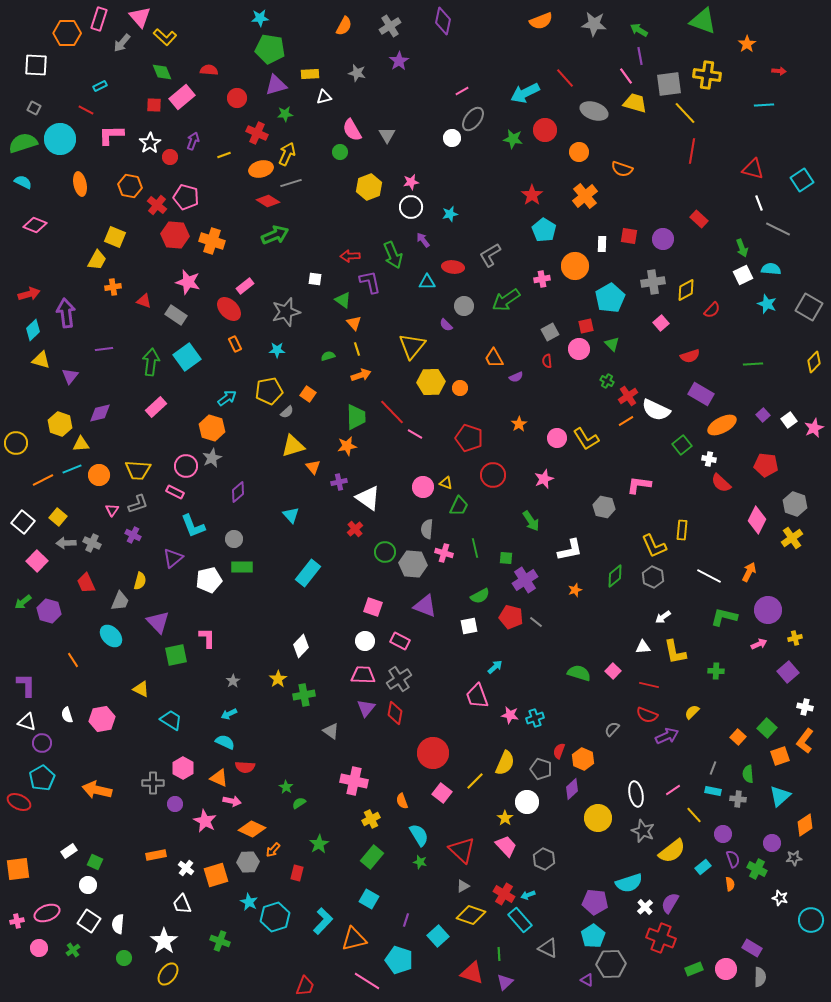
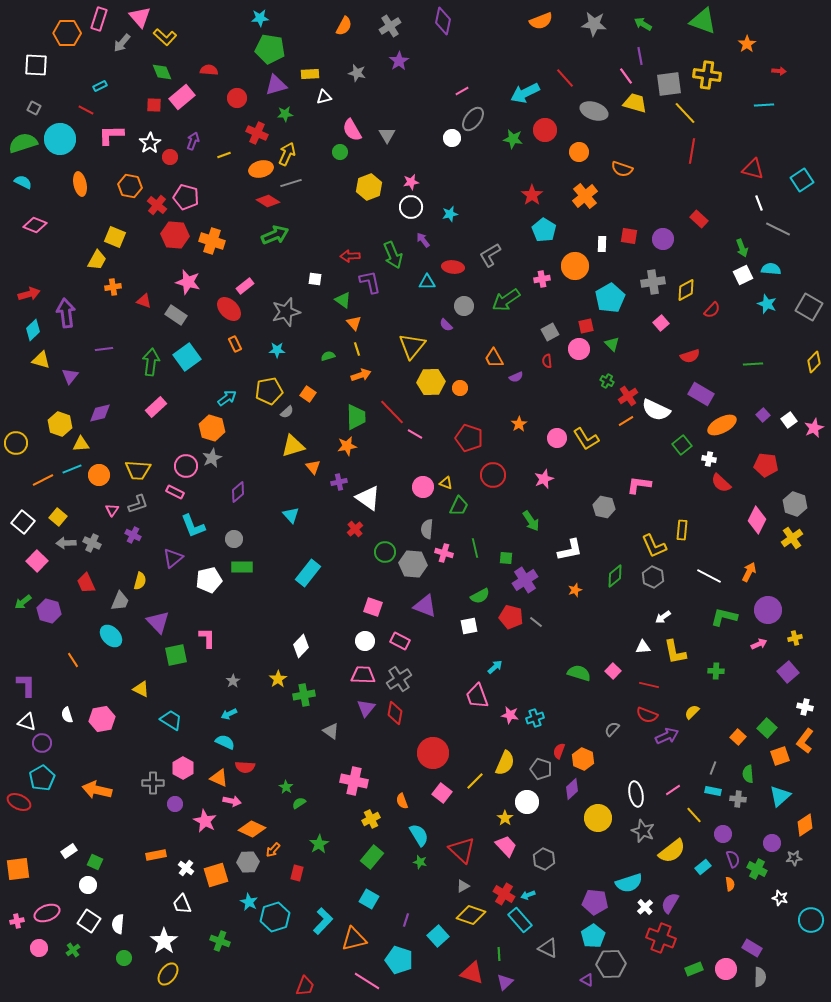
green arrow at (639, 30): moved 4 px right, 6 px up
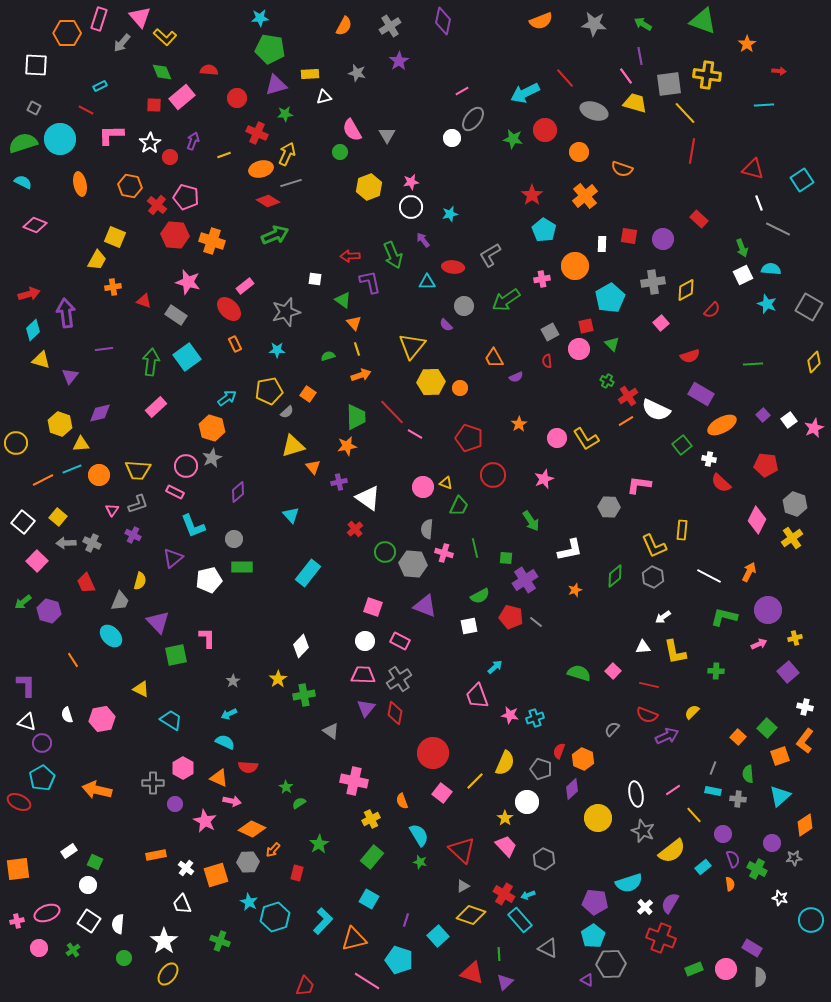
gray hexagon at (604, 507): moved 5 px right; rotated 10 degrees counterclockwise
red semicircle at (245, 767): moved 3 px right
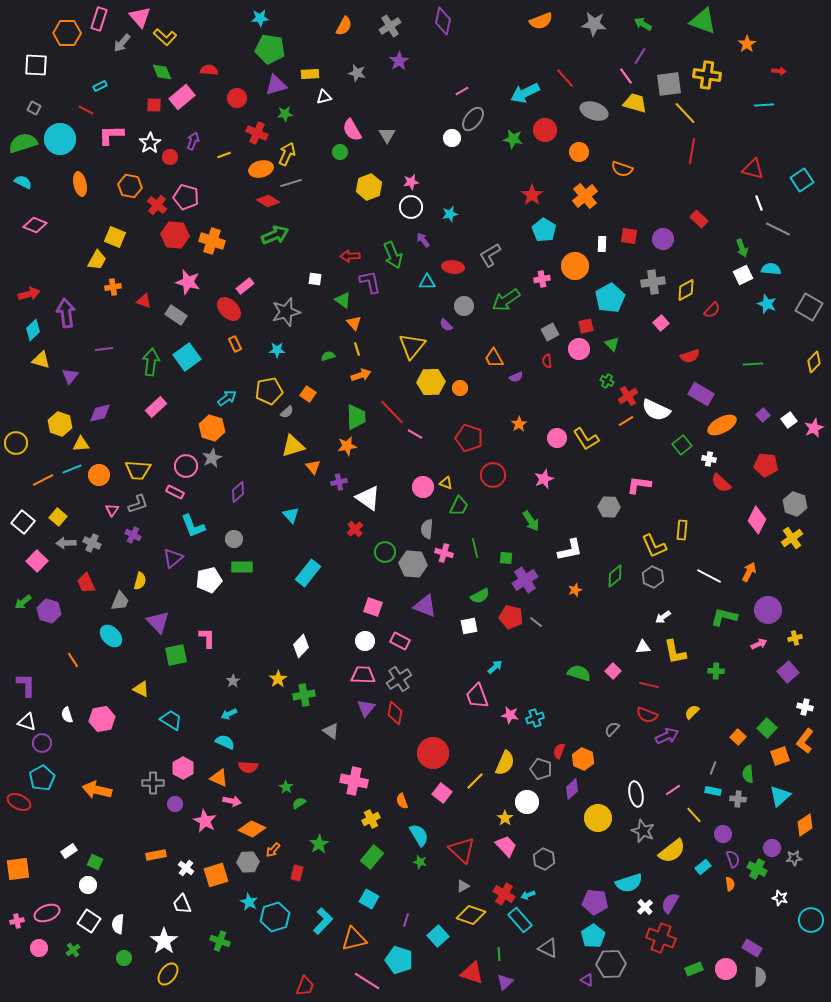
purple line at (640, 56): rotated 42 degrees clockwise
purple circle at (772, 843): moved 5 px down
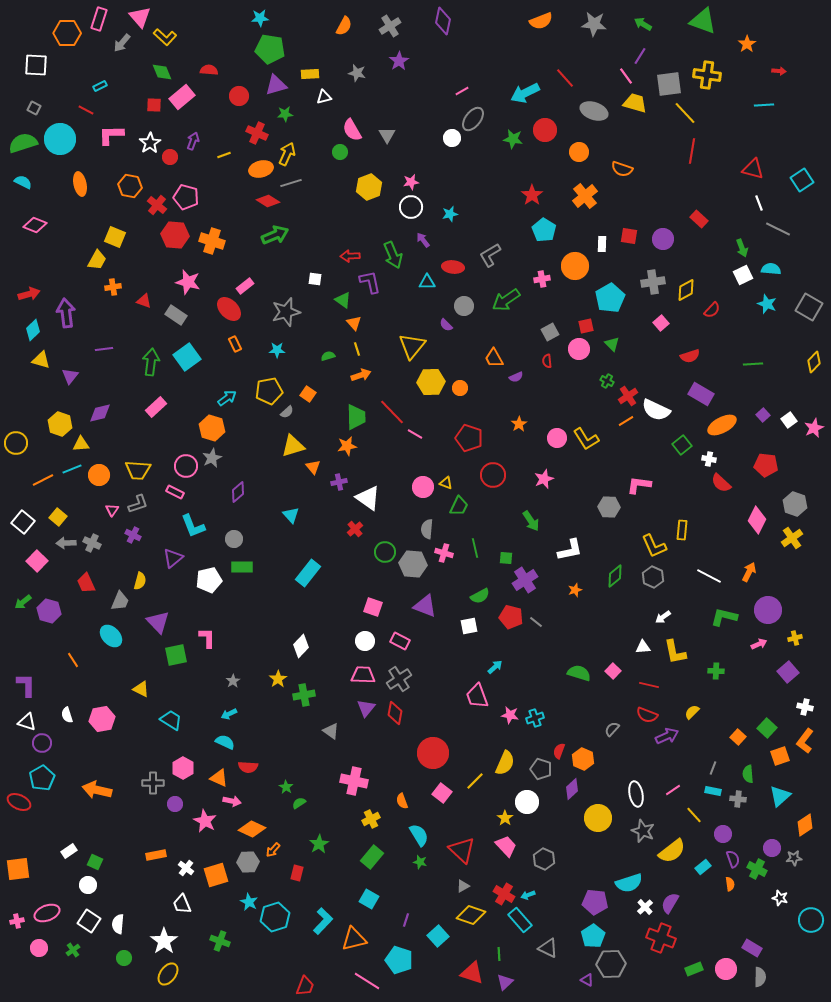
red circle at (237, 98): moved 2 px right, 2 px up
